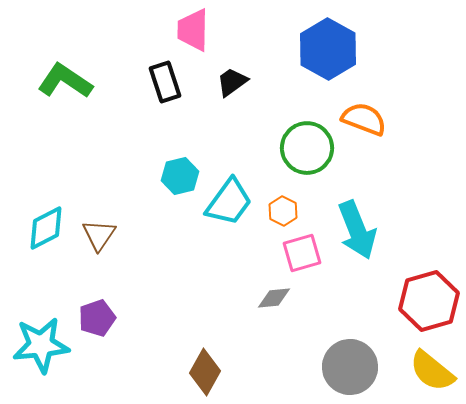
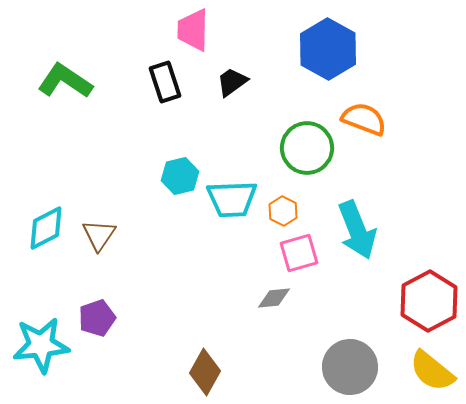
cyan trapezoid: moved 3 px right, 3 px up; rotated 52 degrees clockwise
pink square: moved 3 px left
red hexagon: rotated 12 degrees counterclockwise
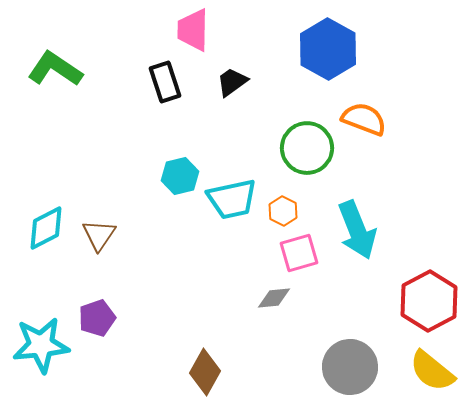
green L-shape: moved 10 px left, 12 px up
cyan trapezoid: rotated 10 degrees counterclockwise
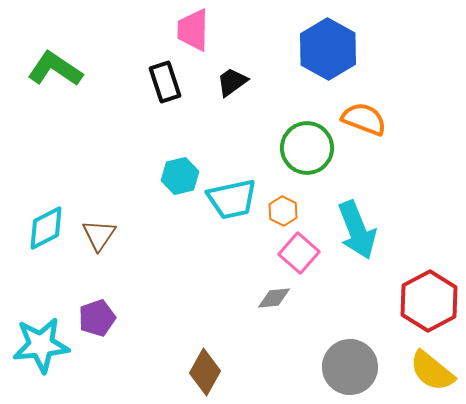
pink square: rotated 33 degrees counterclockwise
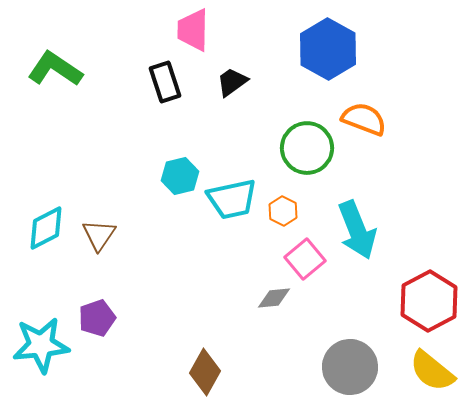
pink square: moved 6 px right, 6 px down; rotated 9 degrees clockwise
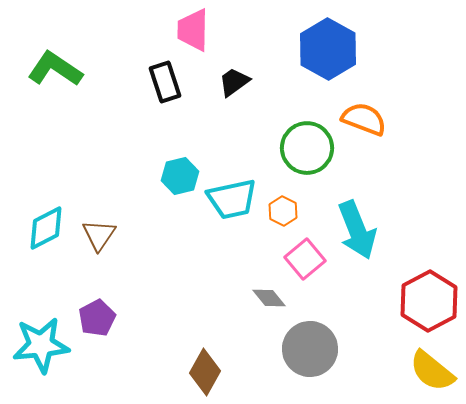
black trapezoid: moved 2 px right
gray diamond: moved 5 px left; rotated 56 degrees clockwise
purple pentagon: rotated 9 degrees counterclockwise
gray circle: moved 40 px left, 18 px up
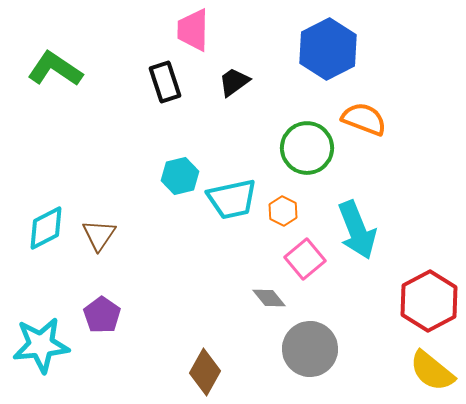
blue hexagon: rotated 4 degrees clockwise
purple pentagon: moved 5 px right, 3 px up; rotated 9 degrees counterclockwise
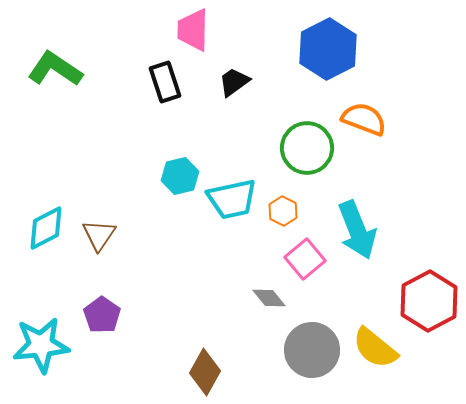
gray circle: moved 2 px right, 1 px down
yellow semicircle: moved 57 px left, 23 px up
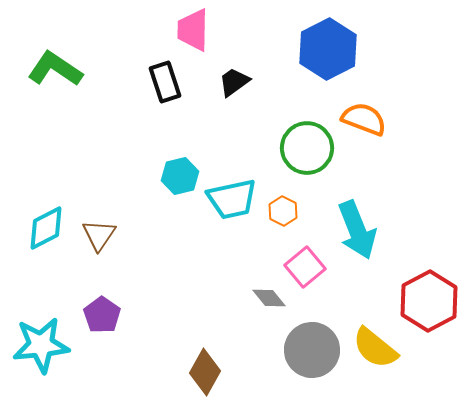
pink square: moved 8 px down
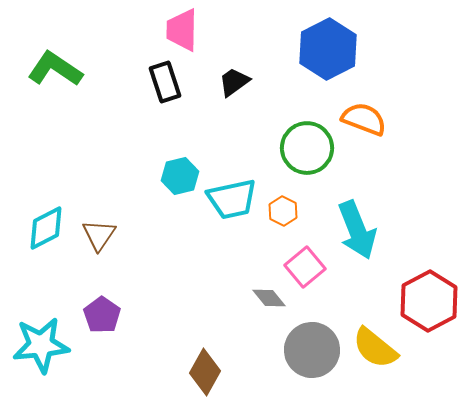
pink trapezoid: moved 11 px left
